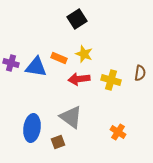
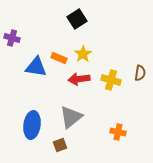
yellow star: moved 1 px left; rotated 18 degrees clockwise
purple cross: moved 1 px right, 25 px up
gray triangle: rotated 45 degrees clockwise
blue ellipse: moved 3 px up
orange cross: rotated 21 degrees counterclockwise
brown square: moved 2 px right, 3 px down
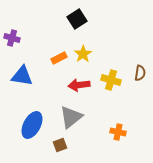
orange rectangle: rotated 49 degrees counterclockwise
blue triangle: moved 14 px left, 9 px down
red arrow: moved 6 px down
blue ellipse: rotated 20 degrees clockwise
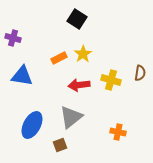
black square: rotated 24 degrees counterclockwise
purple cross: moved 1 px right
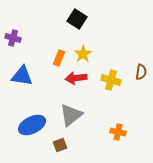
orange rectangle: rotated 42 degrees counterclockwise
brown semicircle: moved 1 px right, 1 px up
red arrow: moved 3 px left, 7 px up
gray triangle: moved 2 px up
blue ellipse: rotated 36 degrees clockwise
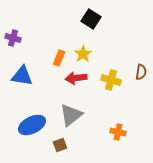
black square: moved 14 px right
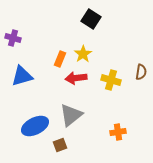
orange rectangle: moved 1 px right, 1 px down
blue triangle: rotated 25 degrees counterclockwise
blue ellipse: moved 3 px right, 1 px down
orange cross: rotated 21 degrees counterclockwise
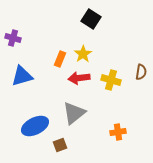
red arrow: moved 3 px right
gray triangle: moved 3 px right, 2 px up
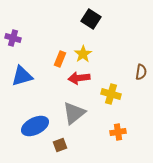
yellow cross: moved 14 px down
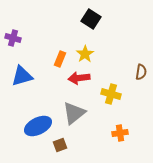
yellow star: moved 2 px right
blue ellipse: moved 3 px right
orange cross: moved 2 px right, 1 px down
